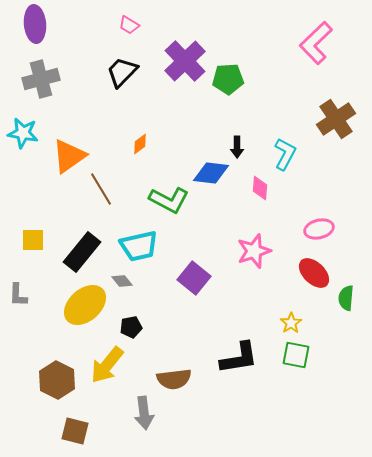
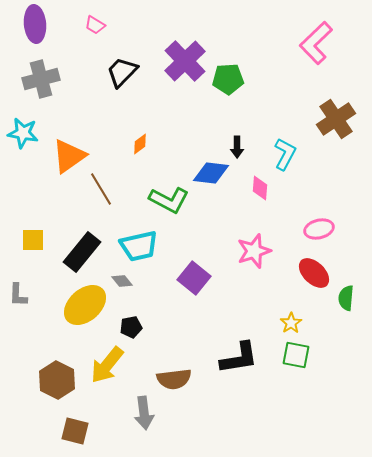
pink trapezoid: moved 34 px left
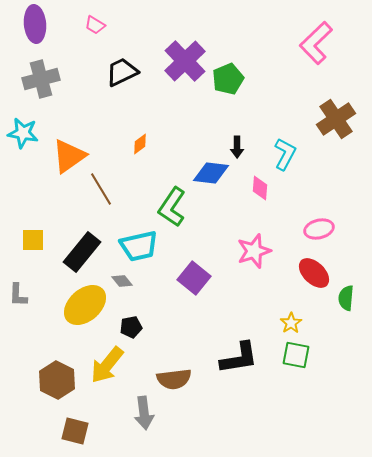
black trapezoid: rotated 20 degrees clockwise
green pentagon: rotated 20 degrees counterclockwise
green L-shape: moved 3 px right, 7 px down; rotated 96 degrees clockwise
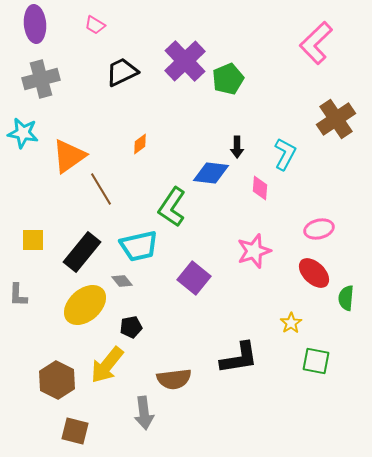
green square: moved 20 px right, 6 px down
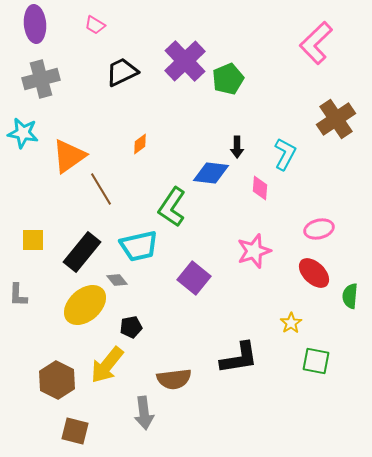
gray diamond: moved 5 px left, 1 px up
green semicircle: moved 4 px right, 2 px up
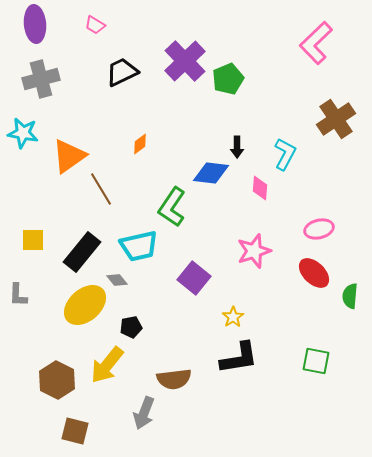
yellow star: moved 58 px left, 6 px up
gray arrow: rotated 28 degrees clockwise
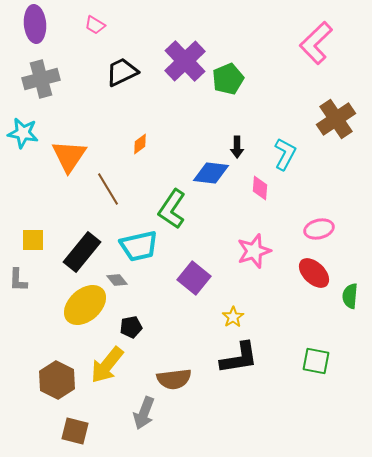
orange triangle: rotated 21 degrees counterclockwise
brown line: moved 7 px right
green L-shape: moved 2 px down
gray L-shape: moved 15 px up
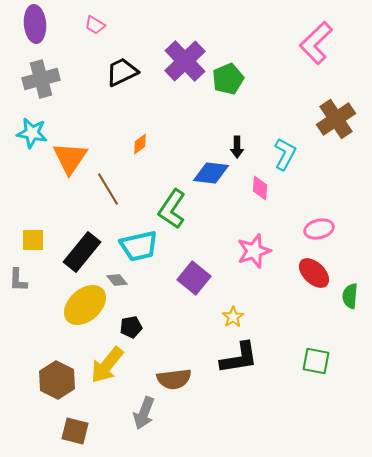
cyan star: moved 9 px right
orange triangle: moved 1 px right, 2 px down
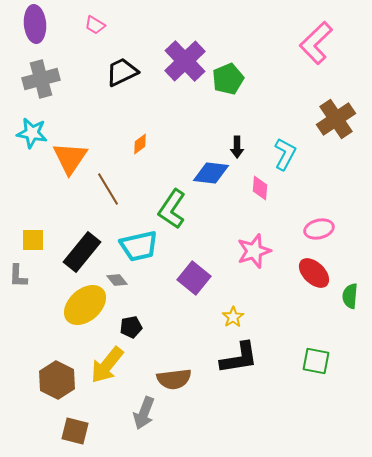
gray L-shape: moved 4 px up
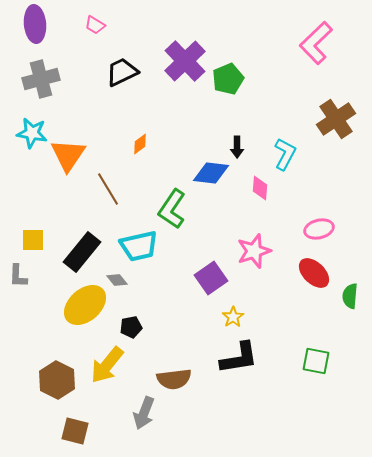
orange triangle: moved 2 px left, 3 px up
purple square: moved 17 px right; rotated 16 degrees clockwise
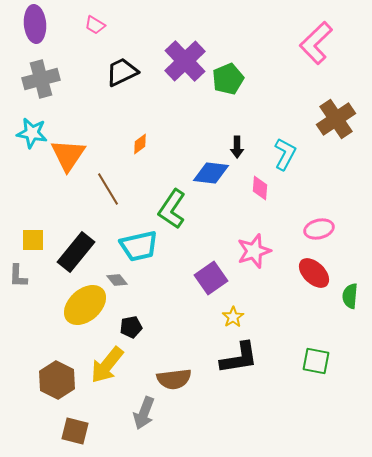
black rectangle: moved 6 px left
